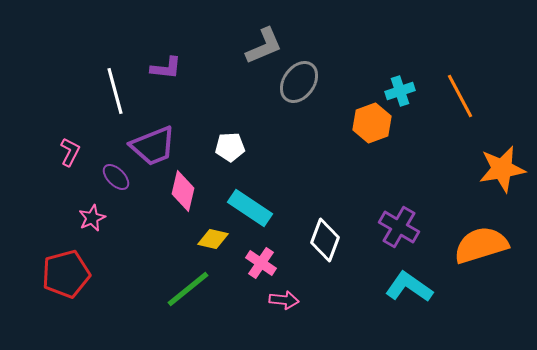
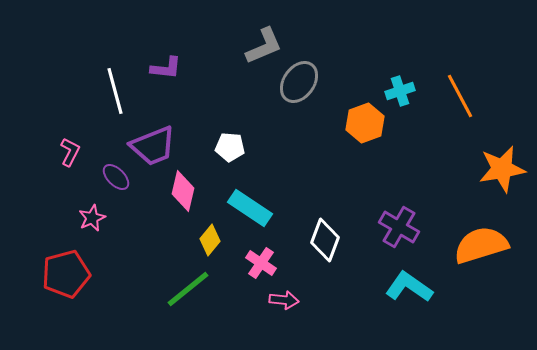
orange hexagon: moved 7 px left
white pentagon: rotated 8 degrees clockwise
yellow diamond: moved 3 px left, 1 px down; rotated 64 degrees counterclockwise
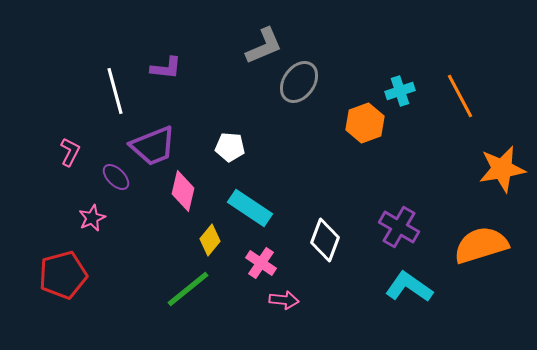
red pentagon: moved 3 px left, 1 px down
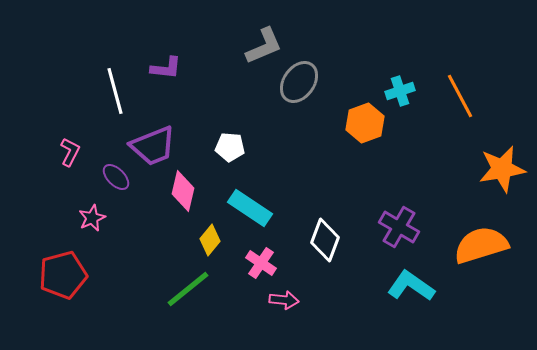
cyan L-shape: moved 2 px right, 1 px up
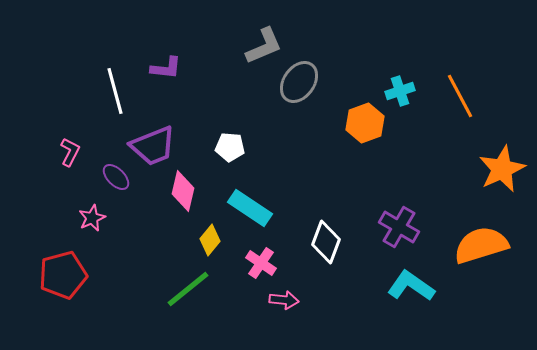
orange star: rotated 15 degrees counterclockwise
white diamond: moved 1 px right, 2 px down
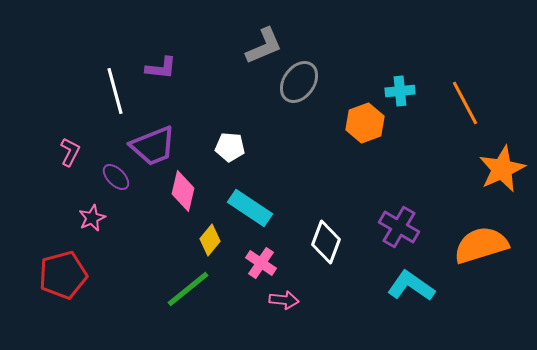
purple L-shape: moved 5 px left
cyan cross: rotated 12 degrees clockwise
orange line: moved 5 px right, 7 px down
